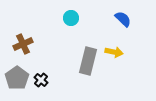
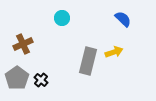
cyan circle: moved 9 px left
yellow arrow: rotated 30 degrees counterclockwise
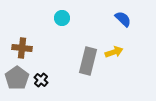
brown cross: moved 1 px left, 4 px down; rotated 30 degrees clockwise
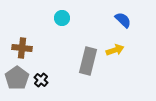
blue semicircle: moved 1 px down
yellow arrow: moved 1 px right, 2 px up
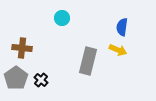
blue semicircle: moved 1 px left, 7 px down; rotated 126 degrees counterclockwise
yellow arrow: moved 3 px right; rotated 42 degrees clockwise
gray pentagon: moved 1 px left
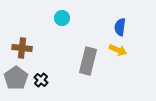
blue semicircle: moved 2 px left
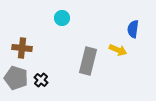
blue semicircle: moved 13 px right, 2 px down
gray pentagon: rotated 20 degrees counterclockwise
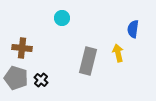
yellow arrow: moved 3 px down; rotated 126 degrees counterclockwise
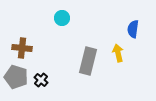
gray pentagon: moved 1 px up
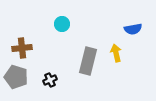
cyan circle: moved 6 px down
blue semicircle: rotated 108 degrees counterclockwise
brown cross: rotated 12 degrees counterclockwise
yellow arrow: moved 2 px left
black cross: moved 9 px right; rotated 24 degrees clockwise
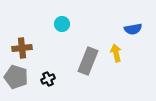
gray rectangle: rotated 8 degrees clockwise
black cross: moved 2 px left, 1 px up
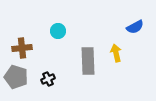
cyan circle: moved 4 px left, 7 px down
blue semicircle: moved 2 px right, 2 px up; rotated 18 degrees counterclockwise
gray rectangle: rotated 24 degrees counterclockwise
